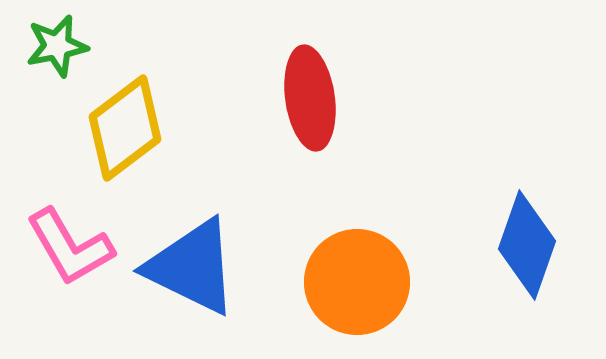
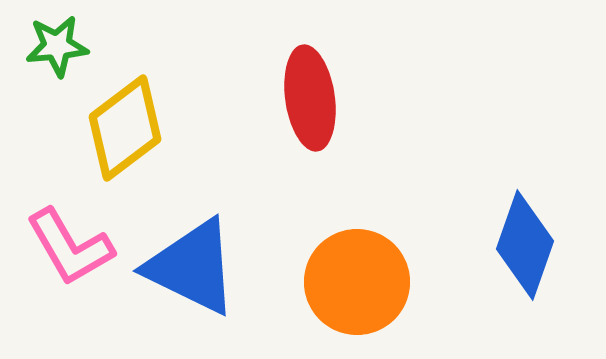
green star: rotated 6 degrees clockwise
blue diamond: moved 2 px left
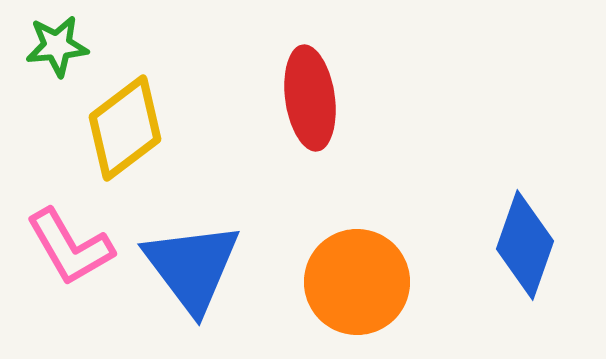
blue triangle: rotated 27 degrees clockwise
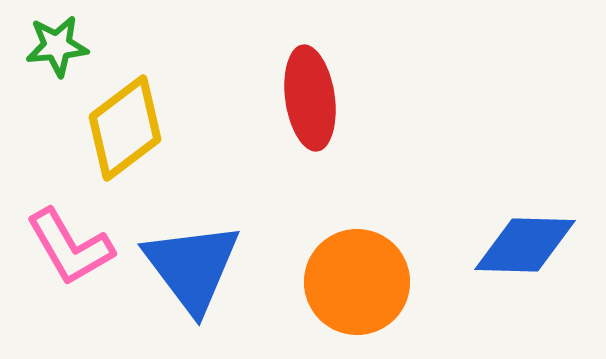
blue diamond: rotated 72 degrees clockwise
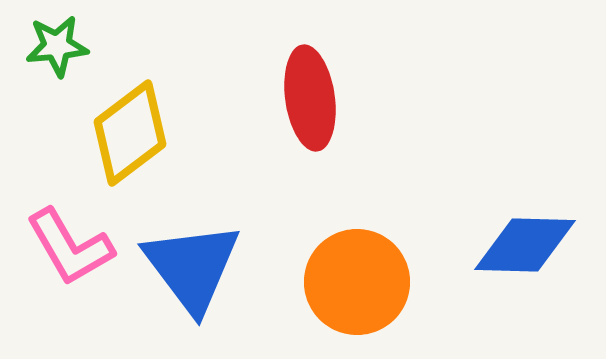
yellow diamond: moved 5 px right, 5 px down
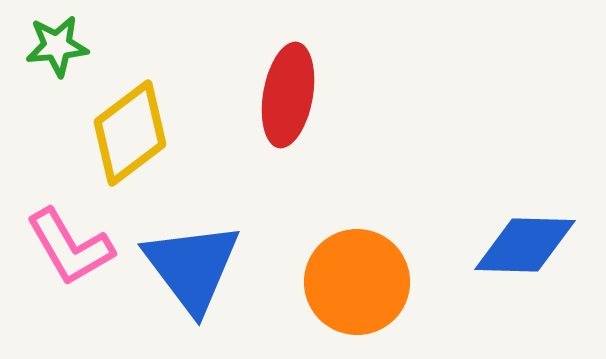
red ellipse: moved 22 px left, 3 px up; rotated 18 degrees clockwise
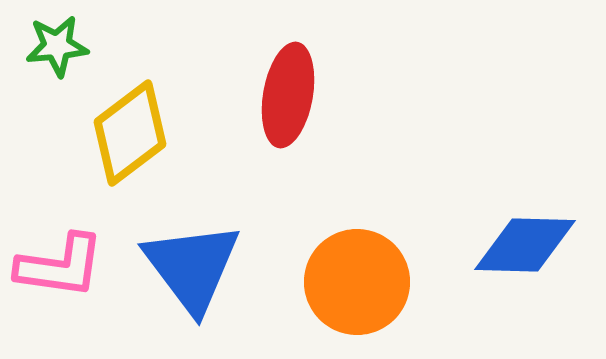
pink L-shape: moved 10 px left, 19 px down; rotated 52 degrees counterclockwise
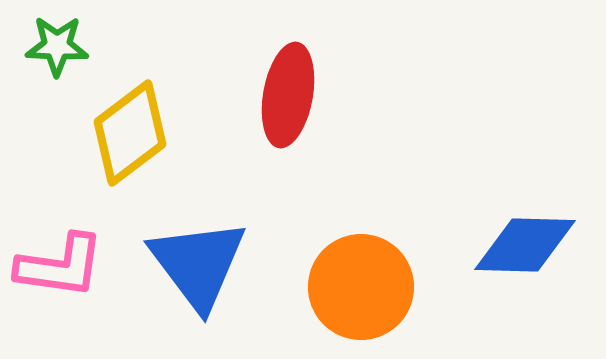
green star: rotated 8 degrees clockwise
blue triangle: moved 6 px right, 3 px up
orange circle: moved 4 px right, 5 px down
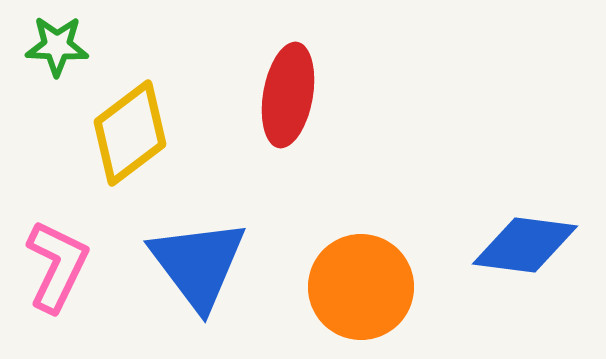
blue diamond: rotated 6 degrees clockwise
pink L-shape: moved 3 px left; rotated 72 degrees counterclockwise
